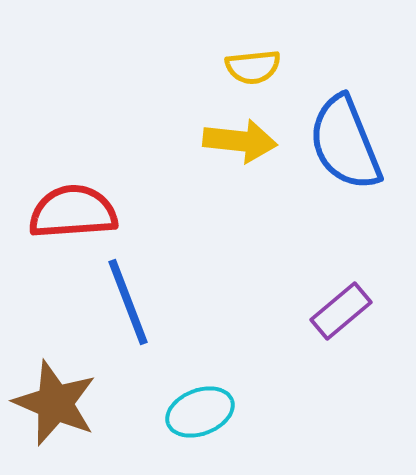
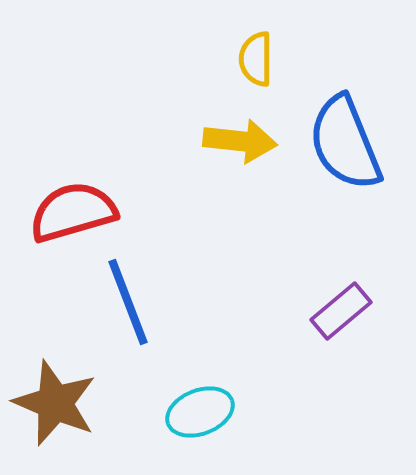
yellow semicircle: moved 3 px right, 8 px up; rotated 96 degrees clockwise
red semicircle: rotated 12 degrees counterclockwise
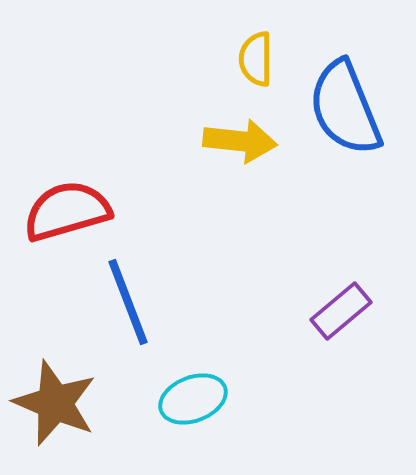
blue semicircle: moved 35 px up
red semicircle: moved 6 px left, 1 px up
cyan ellipse: moved 7 px left, 13 px up
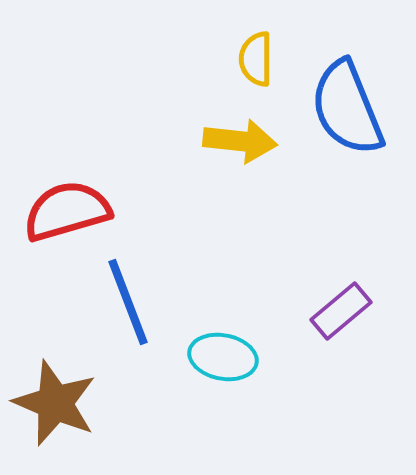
blue semicircle: moved 2 px right
cyan ellipse: moved 30 px right, 42 px up; rotated 32 degrees clockwise
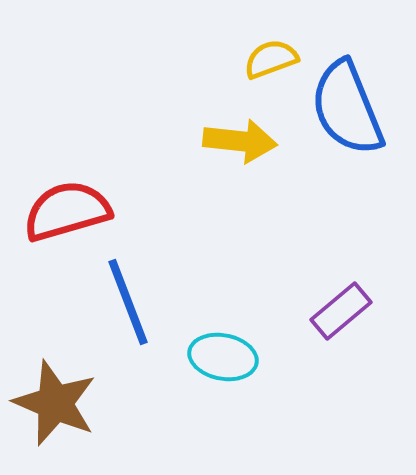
yellow semicircle: moved 15 px right; rotated 70 degrees clockwise
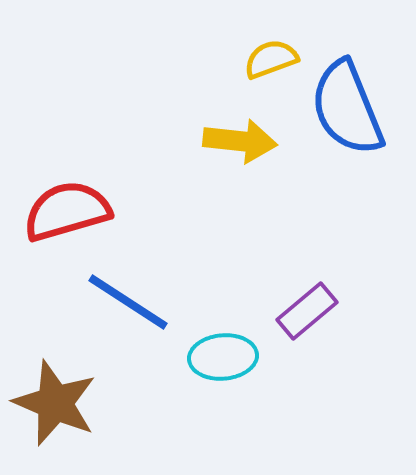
blue line: rotated 36 degrees counterclockwise
purple rectangle: moved 34 px left
cyan ellipse: rotated 16 degrees counterclockwise
